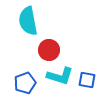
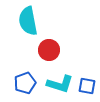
cyan L-shape: moved 8 px down
blue square: moved 6 px down
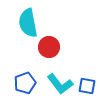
cyan semicircle: moved 2 px down
red circle: moved 3 px up
cyan L-shape: rotated 36 degrees clockwise
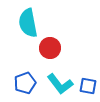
red circle: moved 1 px right, 1 px down
blue square: moved 1 px right
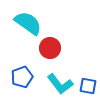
cyan semicircle: rotated 136 degrees clockwise
blue pentagon: moved 3 px left, 6 px up
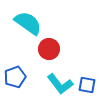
red circle: moved 1 px left, 1 px down
blue pentagon: moved 7 px left
blue square: moved 1 px left, 1 px up
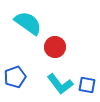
red circle: moved 6 px right, 2 px up
